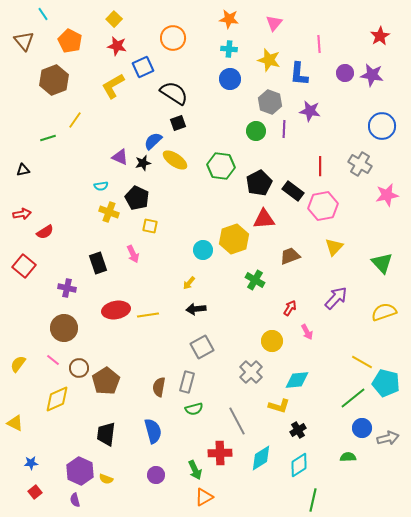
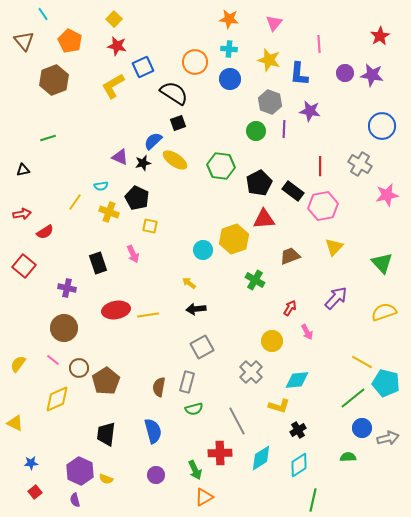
orange circle at (173, 38): moved 22 px right, 24 px down
yellow line at (75, 120): moved 82 px down
yellow arrow at (189, 283): rotated 88 degrees clockwise
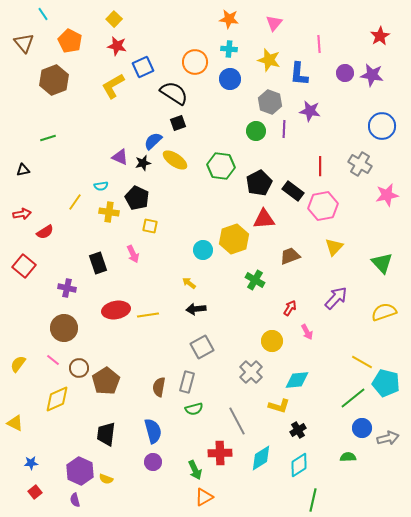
brown triangle at (24, 41): moved 2 px down
yellow cross at (109, 212): rotated 12 degrees counterclockwise
purple circle at (156, 475): moved 3 px left, 13 px up
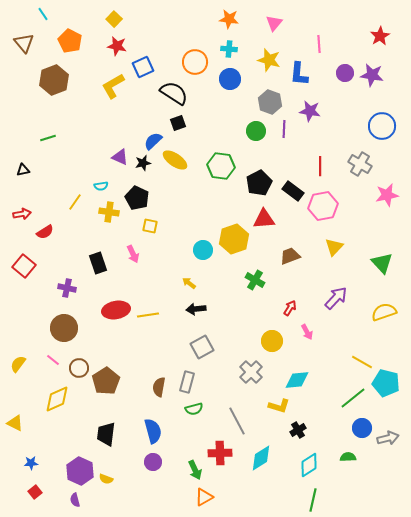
cyan diamond at (299, 465): moved 10 px right
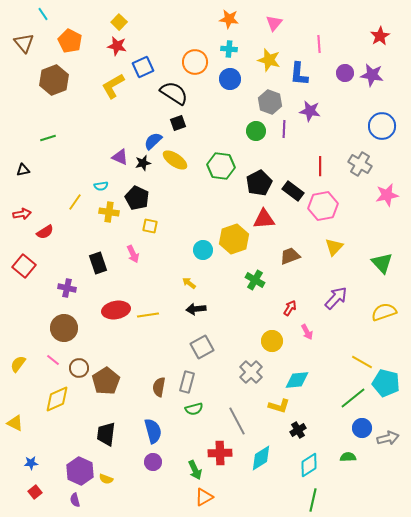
yellow square at (114, 19): moved 5 px right, 3 px down
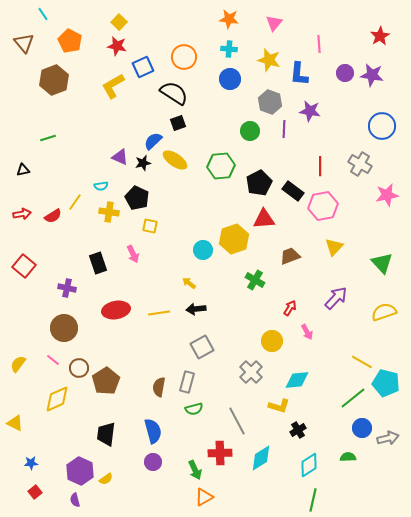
orange circle at (195, 62): moved 11 px left, 5 px up
green circle at (256, 131): moved 6 px left
green hexagon at (221, 166): rotated 12 degrees counterclockwise
red semicircle at (45, 232): moved 8 px right, 16 px up
yellow line at (148, 315): moved 11 px right, 2 px up
yellow semicircle at (106, 479): rotated 56 degrees counterclockwise
